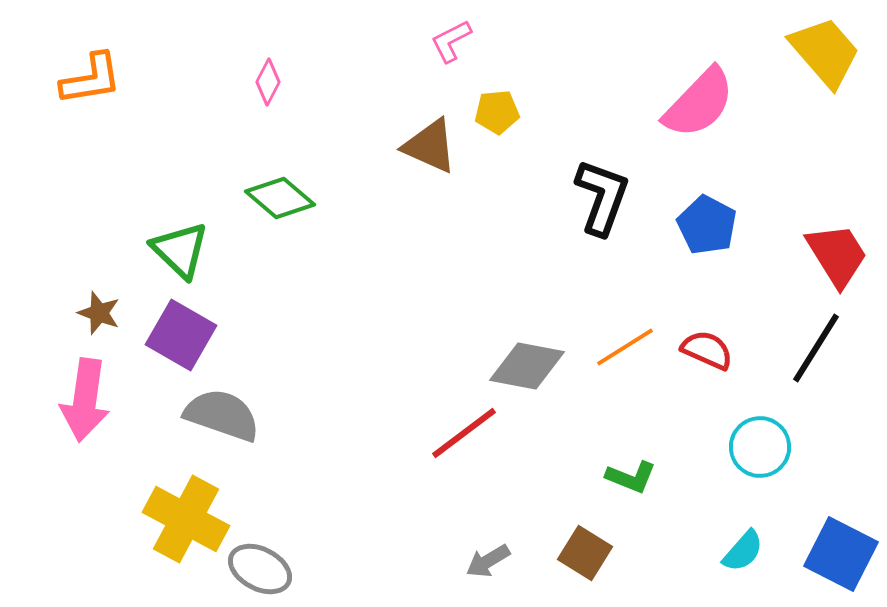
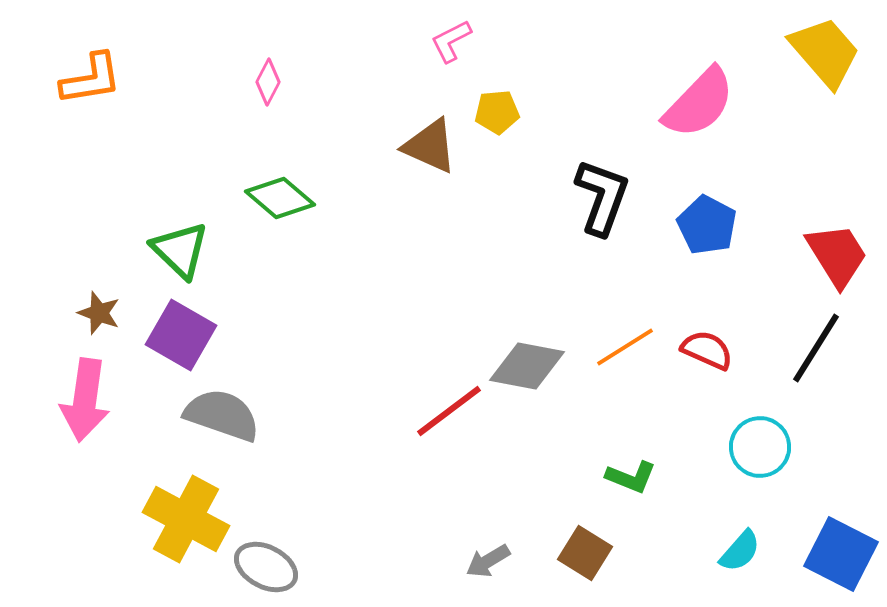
red line: moved 15 px left, 22 px up
cyan semicircle: moved 3 px left
gray ellipse: moved 6 px right, 2 px up
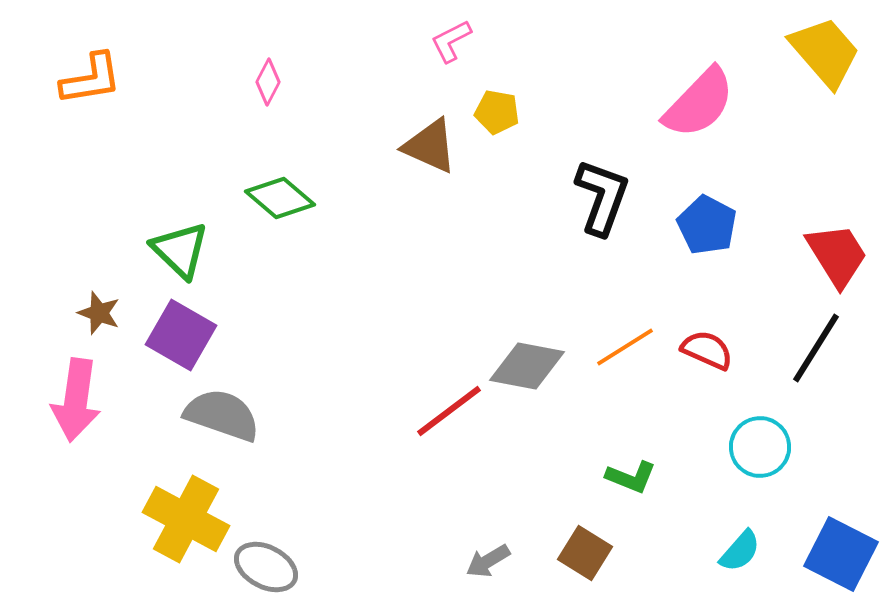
yellow pentagon: rotated 15 degrees clockwise
pink arrow: moved 9 px left
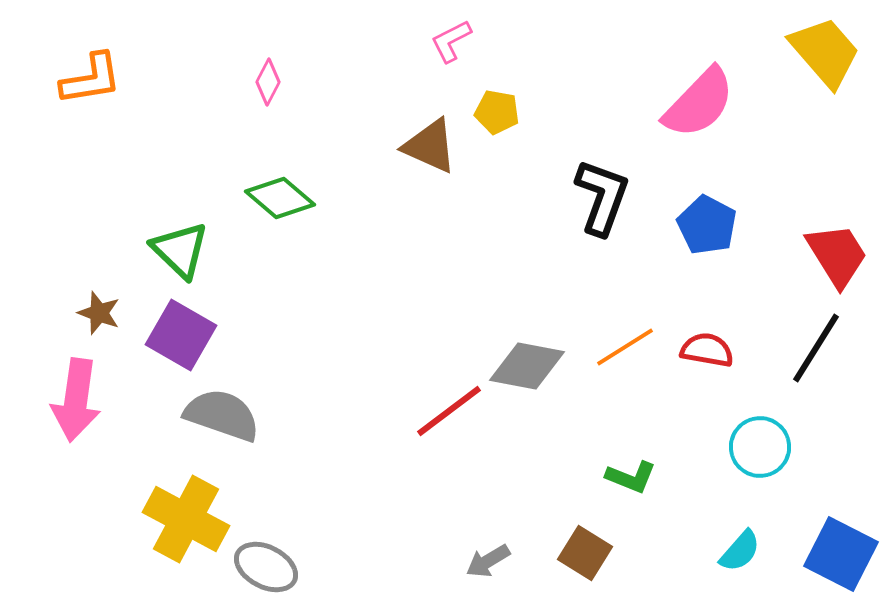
red semicircle: rotated 14 degrees counterclockwise
